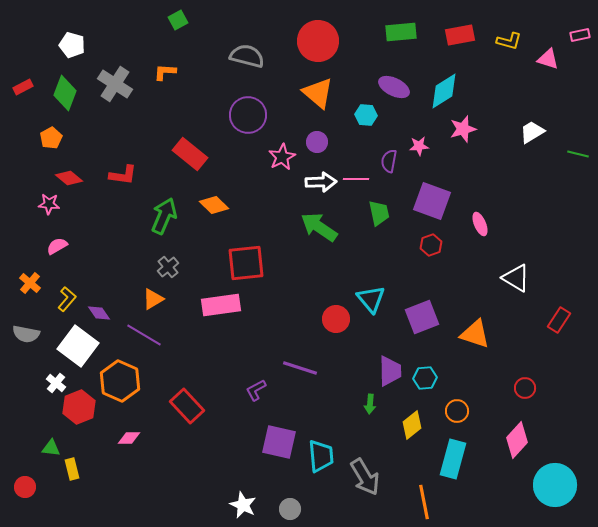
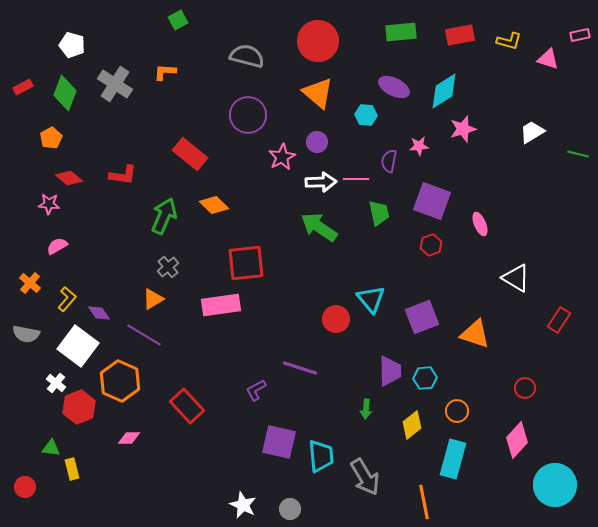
green arrow at (370, 404): moved 4 px left, 5 px down
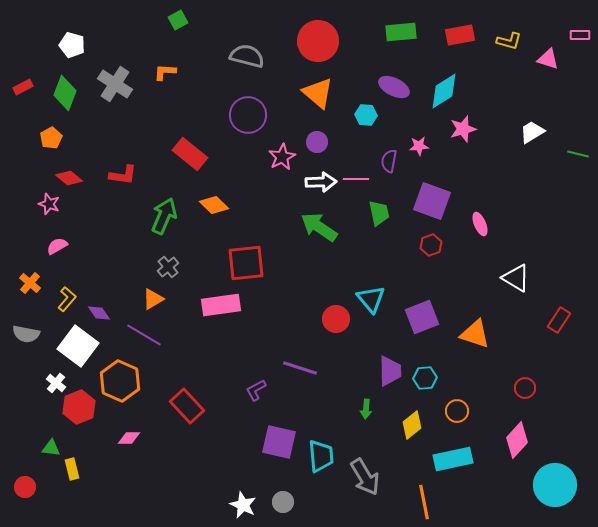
pink rectangle at (580, 35): rotated 12 degrees clockwise
pink star at (49, 204): rotated 15 degrees clockwise
cyan rectangle at (453, 459): rotated 63 degrees clockwise
gray circle at (290, 509): moved 7 px left, 7 px up
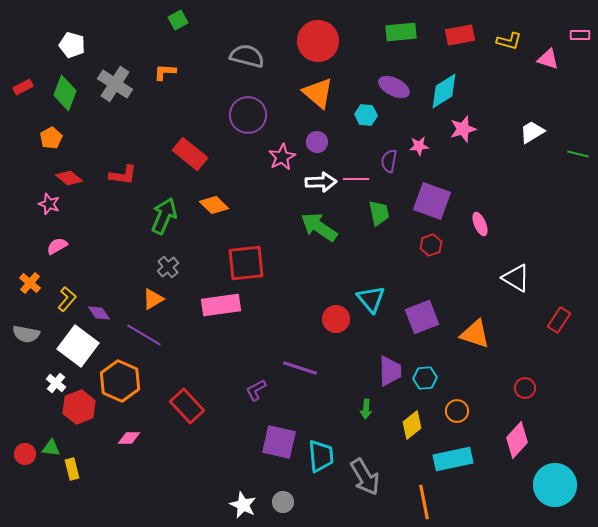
red circle at (25, 487): moved 33 px up
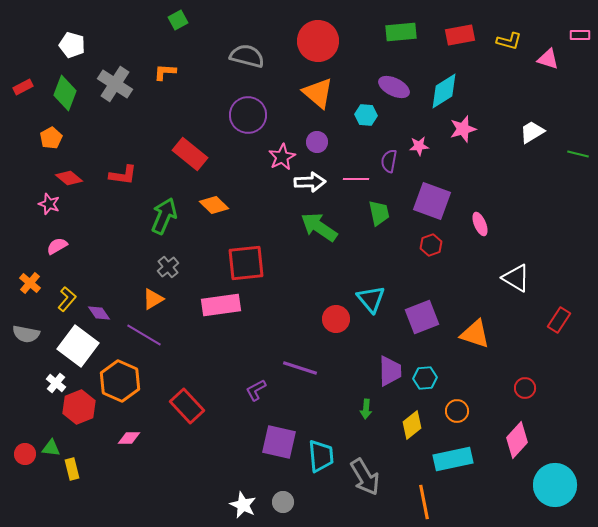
white arrow at (321, 182): moved 11 px left
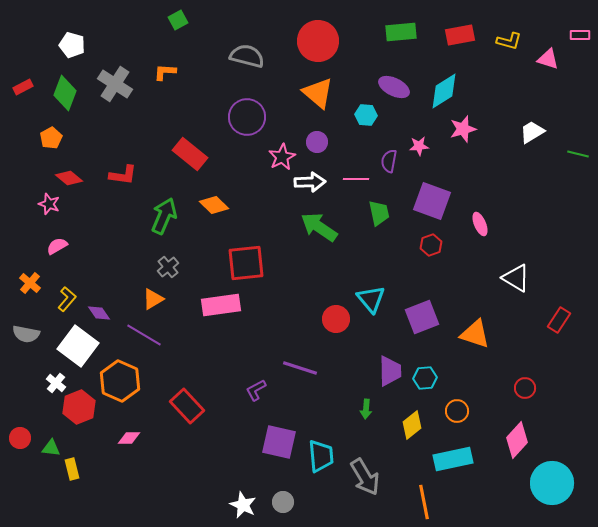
purple circle at (248, 115): moved 1 px left, 2 px down
red circle at (25, 454): moved 5 px left, 16 px up
cyan circle at (555, 485): moved 3 px left, 2 px up
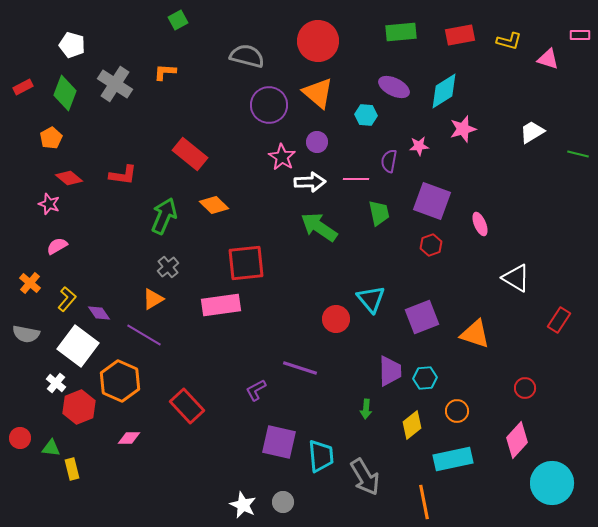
purple circle at (247, 117): moved 22 px right, 12 px up
pink star at (282, 157): rotated 12 degrees counterclockwise
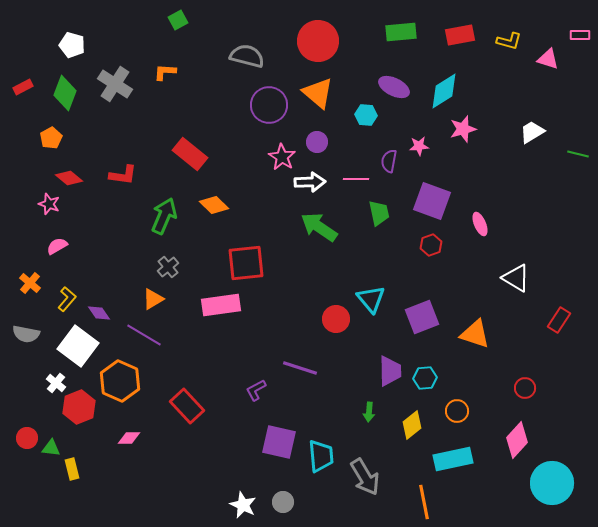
green arrow at (366, 409): moved 3 px right, 3 px down
red circle at (20, 438): moved 7 px right
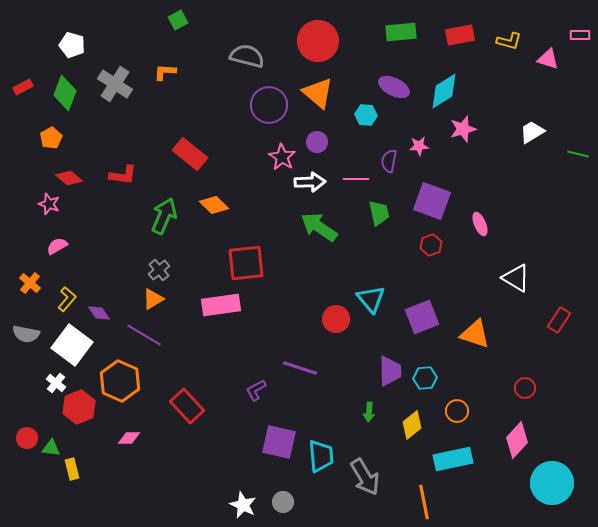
gray cross at (168, 267): moved 9 px left, 3 px down
white square at (78, 346): moved 6 px left, 1 px up
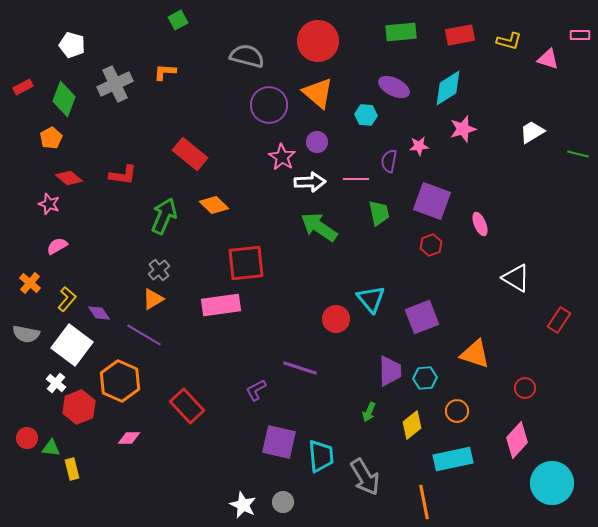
gray cross at (115, 84): rotated 32 degrees clockwise
cyan diamond at (444, 91): moved 4 px right, 3 px up
green diamond at (65, 93): moved 1 px left, 6 px down
orange triangle at (475, 334): moved 20 px down
green arrow at (369, 412): rotated 18 degrees clockwise
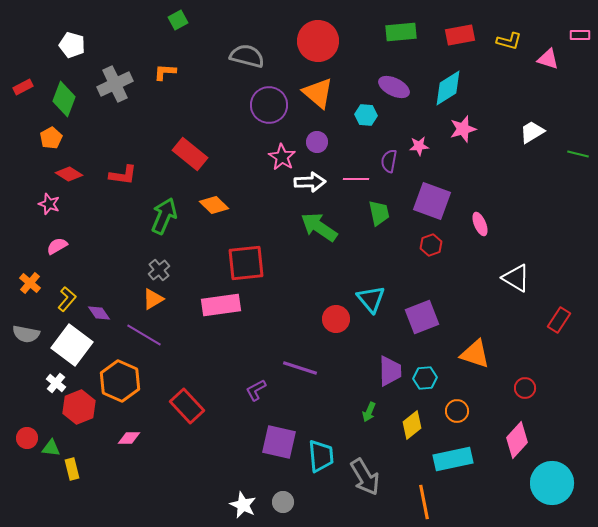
red diamond at (69, 178): moved 4 px up; rotated 8 degrees counterclockwise
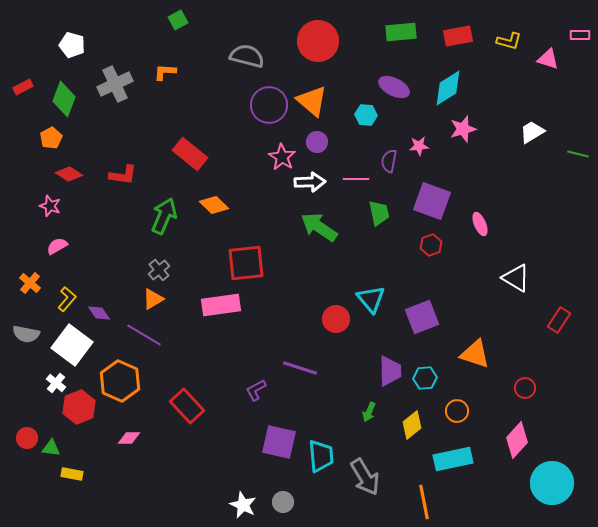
red rectangle at (460, 35): moved 2 px left, 1 px down
orange triangle at (318, 93): moved 6 px left, 8 px down
pink star at (49, 204): moved 1 px right, 2 px down
yellow rectangle at (72, 469): moved 5 px down; rotated 65 degrees counterclockwise
